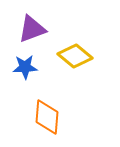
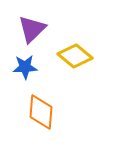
purple triangle: rotated 24 degrees counterclockwise
orange diamond: moved 6 px left, 5 px up
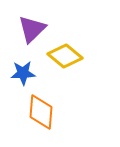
yellow diamond: moved 10 px left
blue star: moved 2 px left, 6 px down
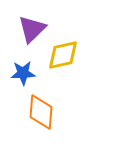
yellow diamond: moved 2 px left, 1 px up; rotated 52 degrees counterclockwise
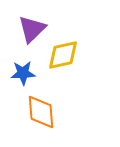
orange diamond: rotated 9 degrees counterclockwise
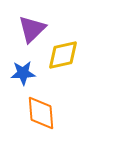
orange diamond: moved 1 px down
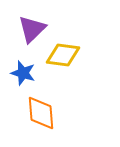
yellow diamond: rotated 20 degrees clockwise
blue star: rotated 20 degrees clockwise
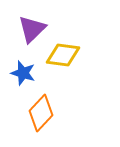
orange diamond: rotated 48 degrees clockwise
